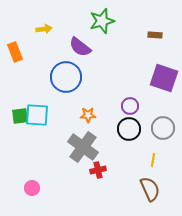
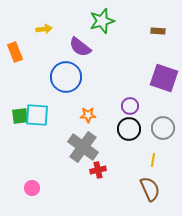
brown rectangle: moved 3 px right, 4 px up
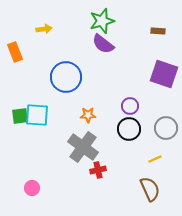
purple semicircle: moved 23 px right, 3 px up
purple square: moved 4 px up
gray circle: moved 3 px right
yellow line: moved 2 px right, 1 px up; rotated 56 degrees clockwise
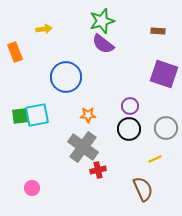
cyan square: rotated 15 degrees counterclockwise
brown semicircle: moved 7 px left
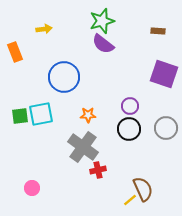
blue circle: moved 2 px left
cyan square: moved 4 px right, 1 px up
yellow line: moved 25 px left, 41 px down; rotated 16 degrees counterclockwise
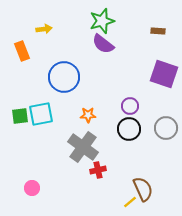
orange rectangle: moved 7 px right, 1 px up
yellow line: moved 2 px down
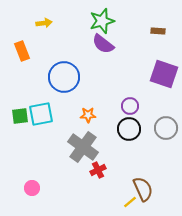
yellow arrow: moved 6 px up
red cross: rotated 14 degrees counterclockwise
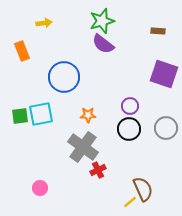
pink circle: moved 8 px right
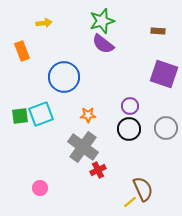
cyan square: rotated 10 degrees counterclockwise
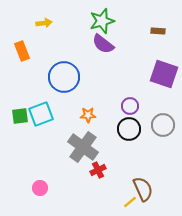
gray circle: moved 3 px left, 3 px up
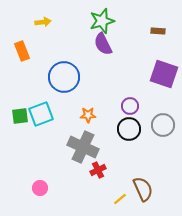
yellow arrow: moved 1 px left, 1 px up
purple semicircle: rotated 25 degrees clockwise
gray cross: rotated 12 degrees counterclockwise
yellow line: moved 10 px left, 3 px up
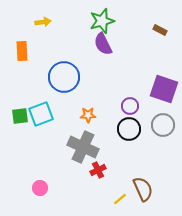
brown rectangle: moved 2 px right, 1 px up; rotated 24 degrees clockwise
orange rectangle: rotated 18 degrees clockwise
purple square: moved 15 px down
